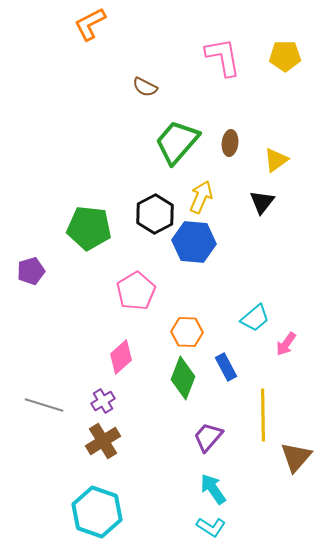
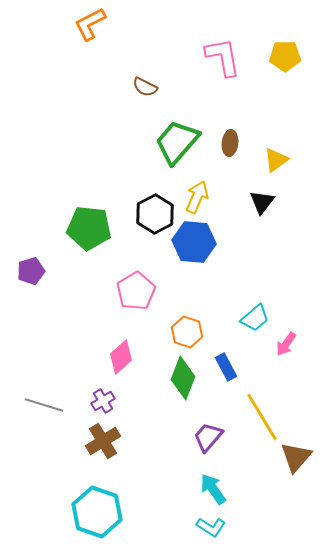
yellow arrow: moved 4 px left
orange hexagon: rotated 16 degrees clockwise
yellow line: moved 1 px left, 2 px down; rotated 30 degrees counterclockwise
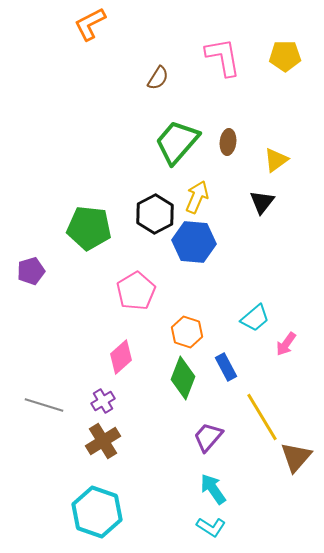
brown semicircle: moved 13 px right, 9 px up; rotated 85 degrees counterclockwise
brown ellipse: moved 2 px left, 1 px up
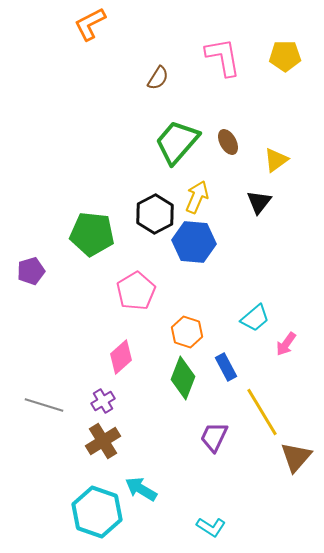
brown ellipse: rotated 35 degrees counterclockwise
black triangle: moved 3 px left
green pentagon: moved 3 px right, 6 px down
yellow line: moved 5 px up
purple trapezoid: moved 6 px right; rotated 16 degrees counterclockwise
cyan arrow: moved 72 px left; rotated 24 degrees counterclockwise
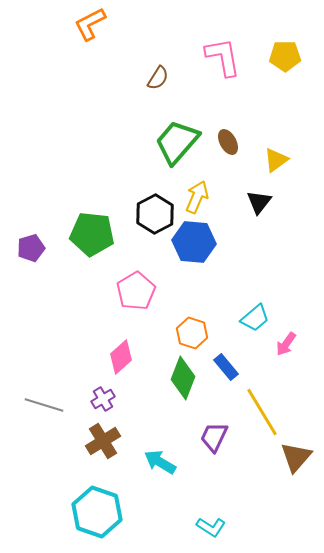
purple pentagon: moved 23 px up
orange hexagon: moved 5 px right, 1 px down
blue rectangle: rotated 12 degrees counterclockwise
purple cross: moved 2 px up
cyan arrow: moved 19 px right, 27 px up
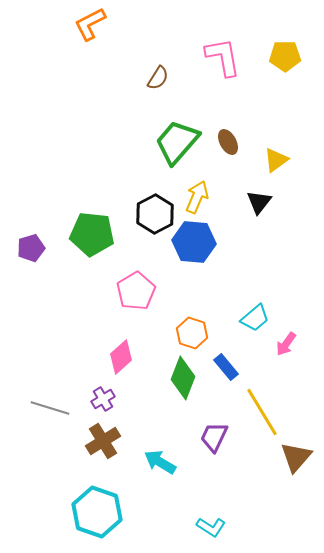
gray line: moved 6 px right, 3 px down
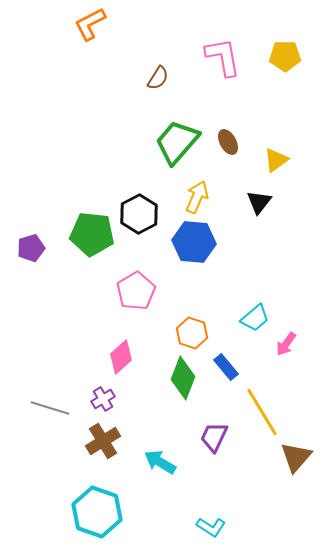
black hexagon: moved 16 px left
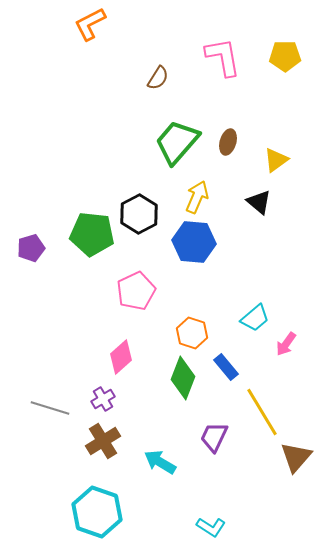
brown ellipse: rotated 45 degrees clockwise
black triangle: rotated 28 degrees counterclockwise
pink pentagon: rotated 6 degrees clockwise
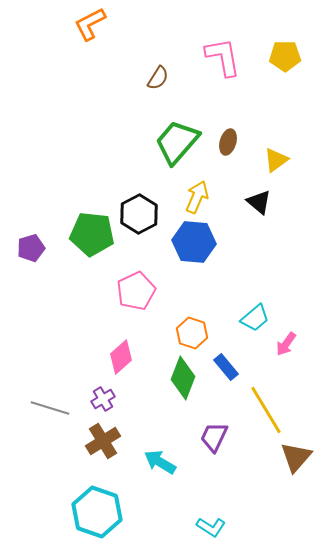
yellow line: moved 4 px right, 2 px up
